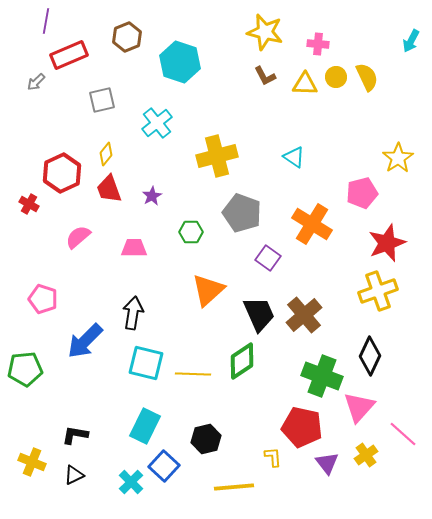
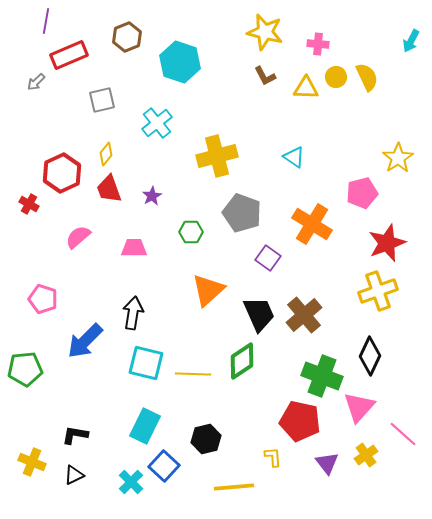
yellow triangle at (305, 84): moved 1 px right, 4 px down
red pentagon at (302, 427): moved 2 px left, 6 px up
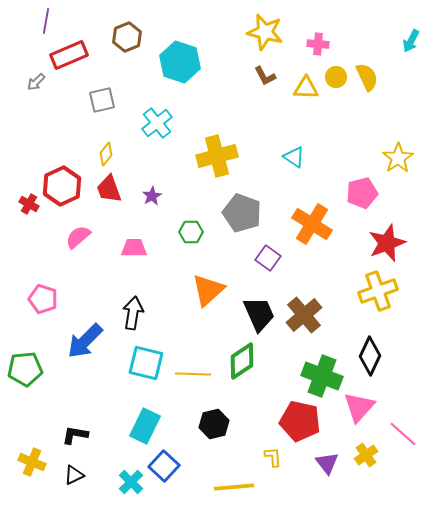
red hexagon at (62, 173): moved 13 px down
black hexagon at (206, 439): moved 8 px right, 15 px up
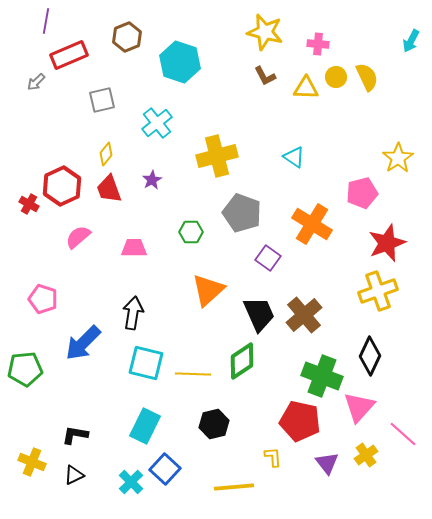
purple star at (152, 196): moved 16 px up
blue arrow at (85, 341): moved 2 px left, 2 px down
blue square at (164, 466): moved 1 px right, 3 px down
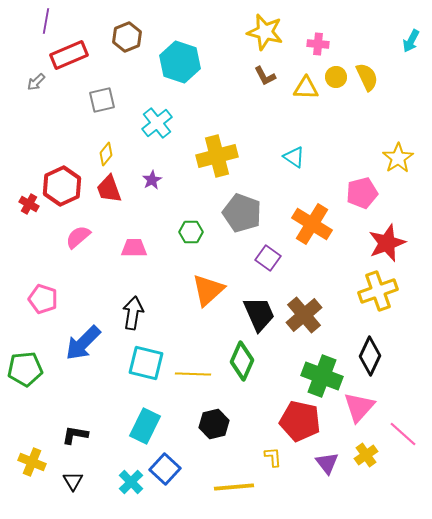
green diamond at (242, 361): rotated 33 degrees counterclockwise
black triangle at (74, 475): moved 1 px left, 6 px down; rotated 35 degrees counterclockwise
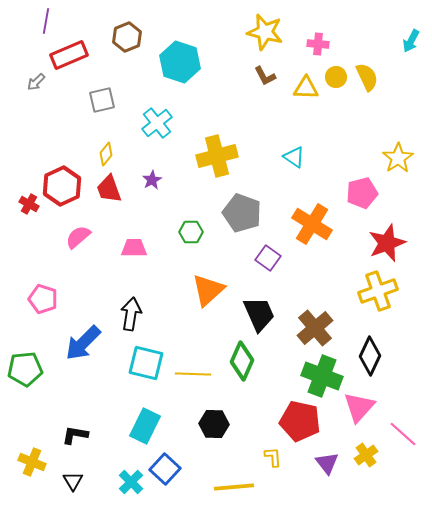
black arrow at (133, 313): moved 2 px left, 1 px down
brown cross at (304, 315): moved 11 px right, 13 px down
black hexagon at (214, 424): rotated 16 degrees clockwise
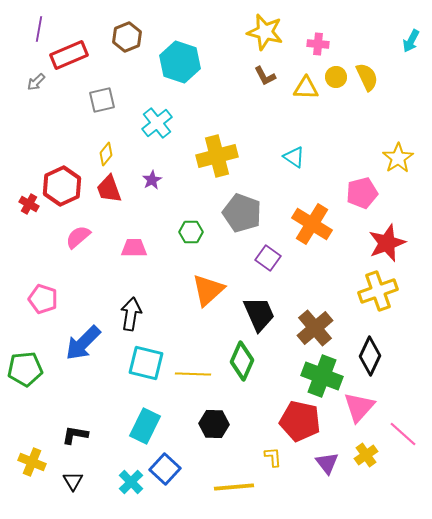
purple line at (46, 21): moved 7 px left, 8 px down
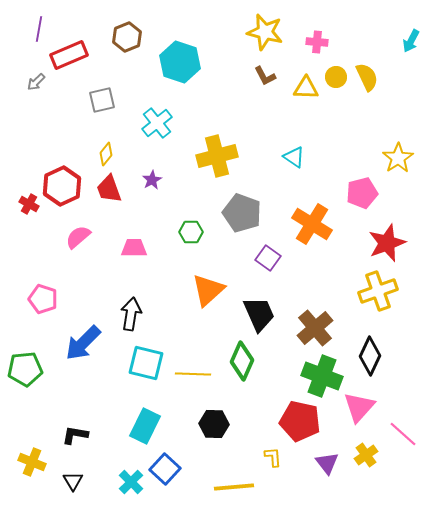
pink cross at (318, 44): moved 1 px left, 2 px up
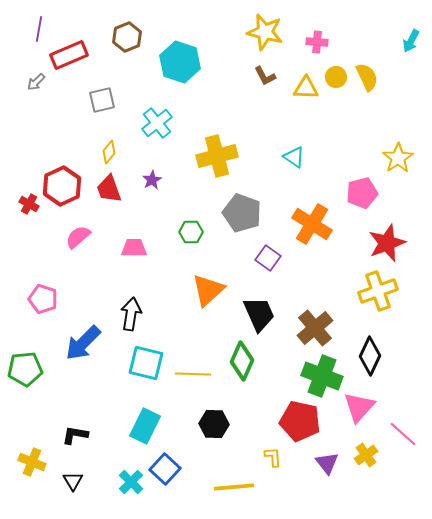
yellow diamond at (106, 154): moved 3 px right, 2 px up
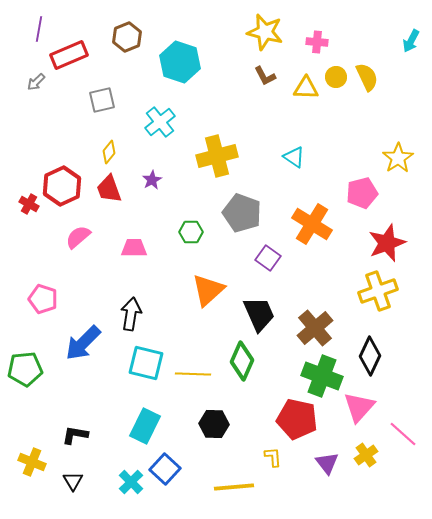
cyan cross at (157, 123): moved 3 px right, 1 px up
red pentagon at (300, 421): moved 3 px left, 2 px up
